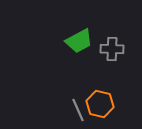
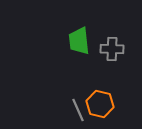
green trapezoid: rotated 112 degrees clockwise
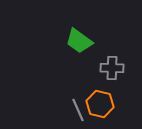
green trapezoid: rotated 48 degrees counterclockwise
gray cross: moved 19 px down
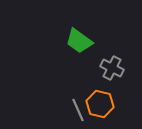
gray cross: rotated 25 degrees clockwise
